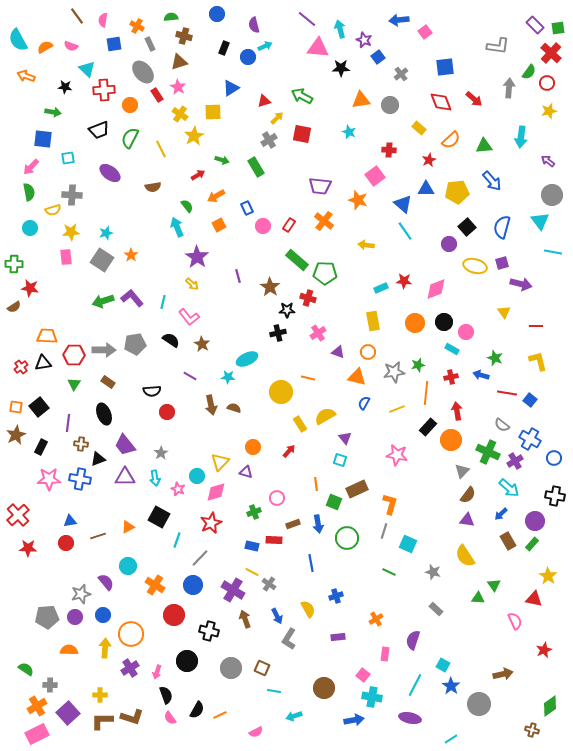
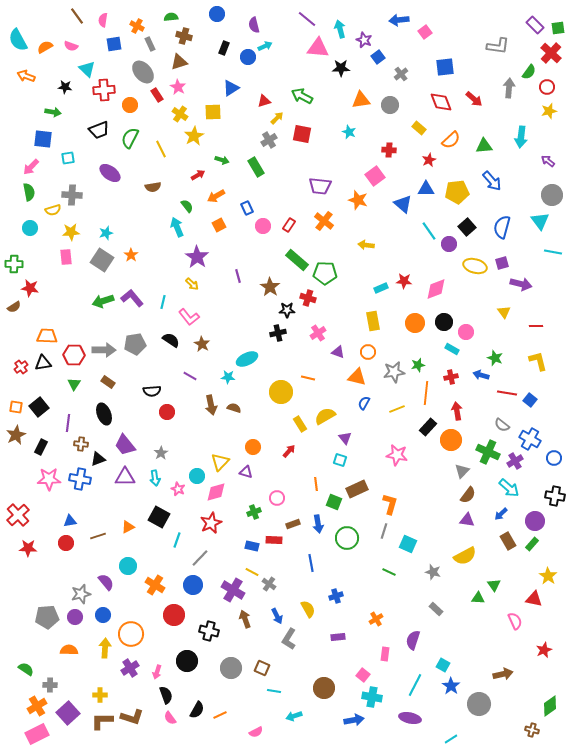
red circle at (547, 83): moved 4 px down
cyan line at (405, 231): moved 24 px right
yellow semicircle at (465, 556): rotated 85 degrees counterclockwise
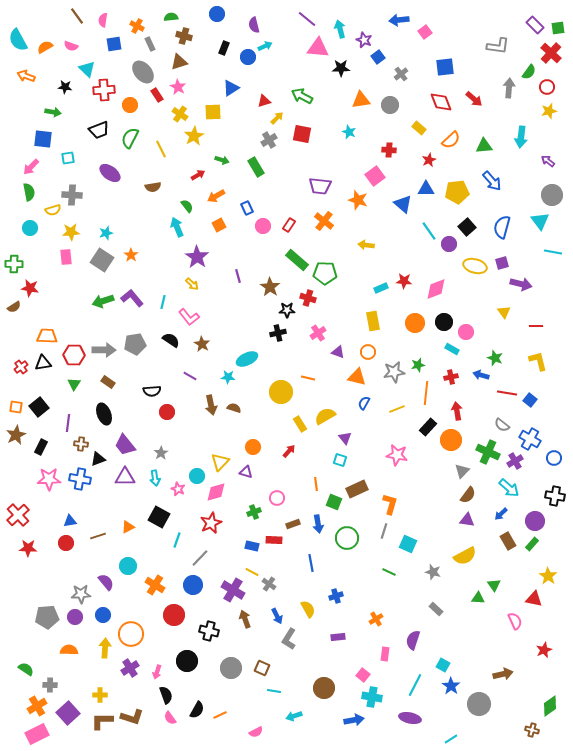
gray star at (81, 594): rotated 12 degrees clockwise
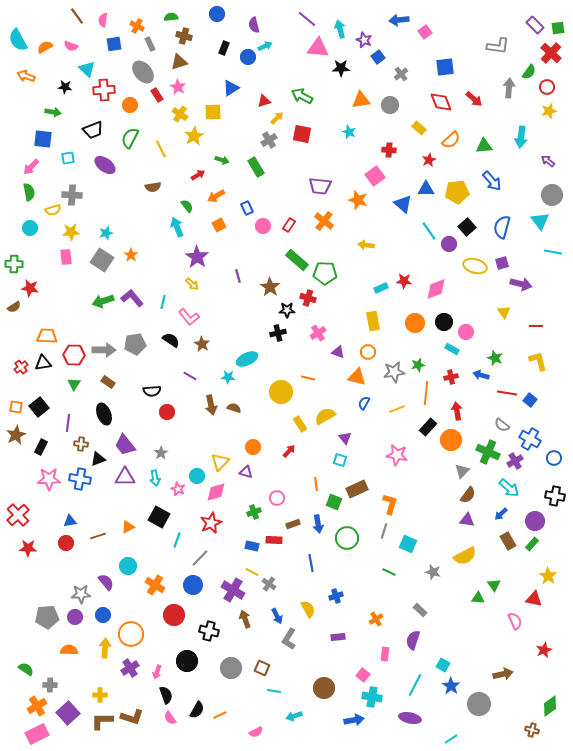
black trapezoid at (99, 130): moved 6 px left
purple ellipse at (110, 173): moved 5 px left, 8 px up
gray rectangle at (436, 609): moved 16 px left, 1 px down
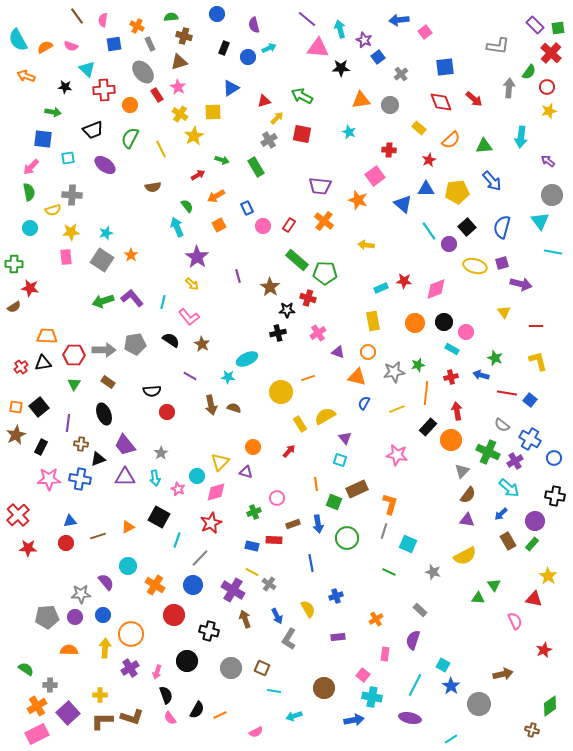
cyan arrow at (265, 46): moved 4 px right, 2 px down
orange line at (308, 378): rotated 32 degrees counterclockwise
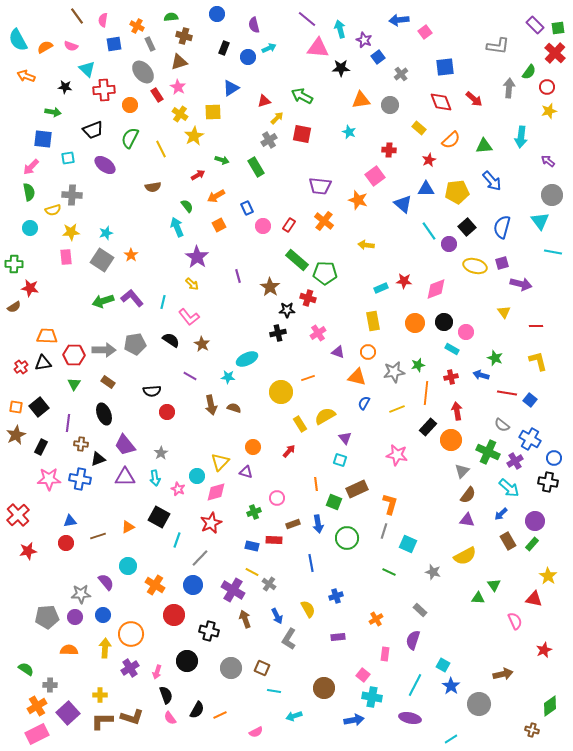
red cross at (551, 53): moved 4 px right
black cross at (555, 496): moved 7 px left, 14 px up
red star at (28, 548): moved 3 px down; rotated 12 degrees counterclockwise
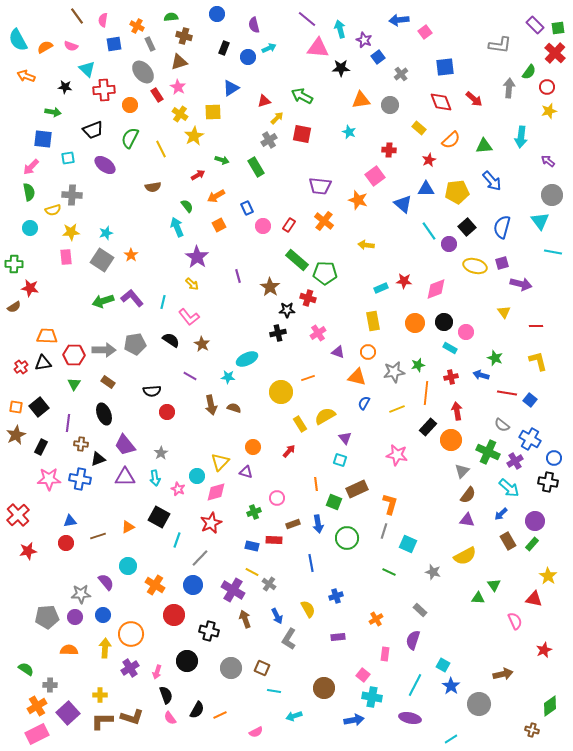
gray L-shape at (498, 46): moved 2 px right, 1 px up
cyan rectangle at (452, 349): moved 2 px left, 1 px up
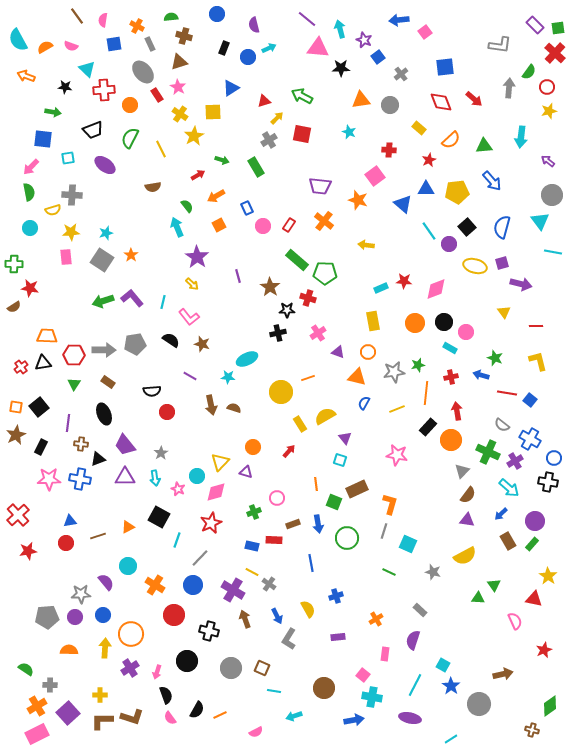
brown star at (202, 344): rotated 14 degrees counterclockwise
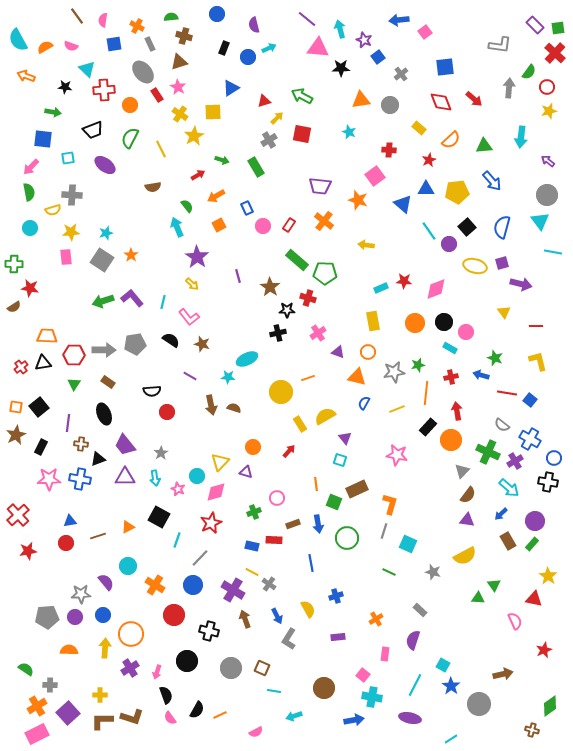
gray circle at (552, 195): moved 5 px left
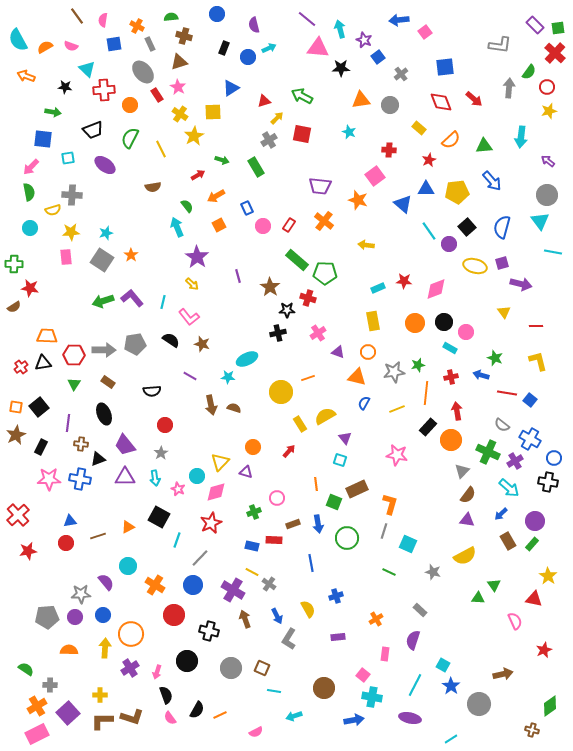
cyan rectangle at (381, 288): moved 3 px left
red circle at (167, 412): moved 2 px left, 13 px down
